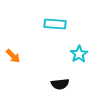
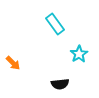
cyan rectangle: rotated 50 degrees clockwise
orange arrow: moved 7 px down
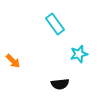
cyan star: rotated 18 degrees clockwise
orange arrow: moved 2 px up
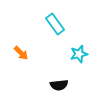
orange arrow: moved 8 px right, 8 px up
black semicircle: moved 1 px left, 1 px down
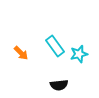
cyan rectangle: moved 22 px down
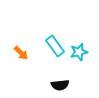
cyan star: moved 2 px up
black semicircle: moved 1 px right
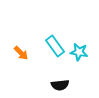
cyan star: rotated 24 degrees clockwise
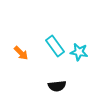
black semicircle: moved 3 px left, 1 px down
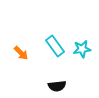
cyan star: moved 3 px right, 3 px up; rotated 18 degrees counterclockwise
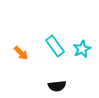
cyan star: rotated 18 degrees counterclockwise
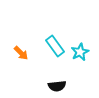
cyan star: moved 2 px left, 3 px down
